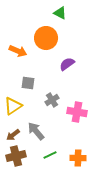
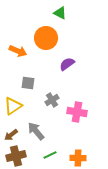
brown arrow: moved 2 px left
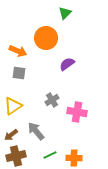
green triangle: moved 5 px right; rotated 48 degrees clockwise
gray square: moved 9 px left, 10 px up
orange cross: moved 4 px left
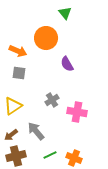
green triangle: rotated 24 degrees counterclockwise
purple semicircle: rotated 84 degrees counterclockwise
orange cross: rotated 21 degrees clockwise
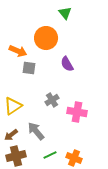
gray square: moved 10 px right, 5 px up
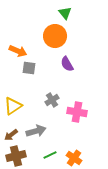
orange circle: moved 9 px right, 2 px up
gray arrow: rotated 114 degrees clockwise
orange cross: rotated 14 degrees clockwise
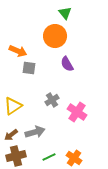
pink cross: rotated 24 degrees clockwise
gray arrow: moved 1 px left, 1 px down
green line: moved 1 px left, 2 px down
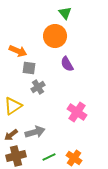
gray cross: moved 14 px left, 13 px up
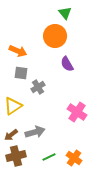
gray square: moved 8 px left, 5 px down
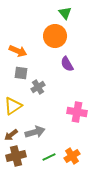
pink cross: rotated 24 degrees counterclockwise
orange cross: moved 2 px left, 2 px up; rotated 21 degrees clockwise
